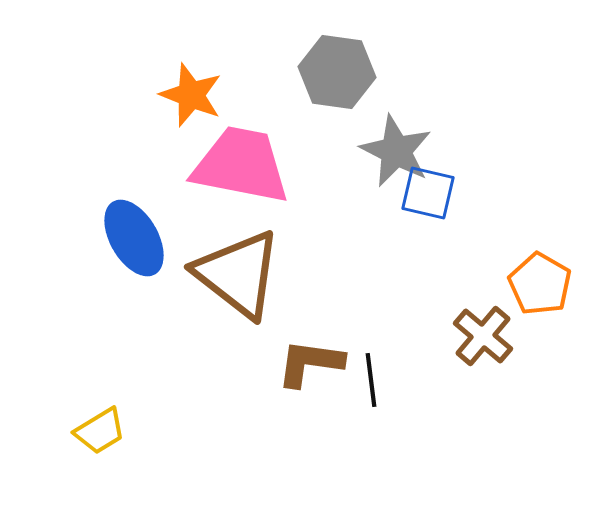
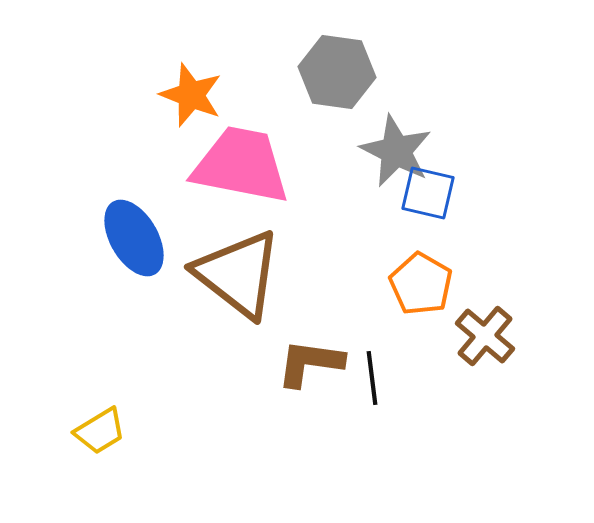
orange pentagon: moved 119 px left
brown cross: moved 2 px right
black line: moved 1 px right, 2 px up
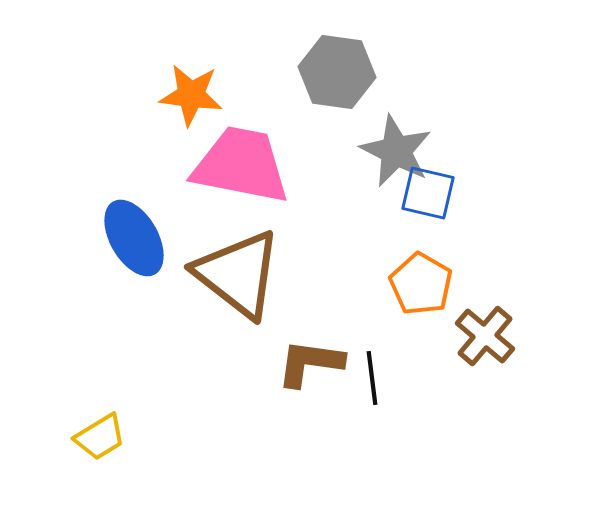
orange star: rotated 14 degrees counterclockwise
yellow trapezoid: moved 6 px down
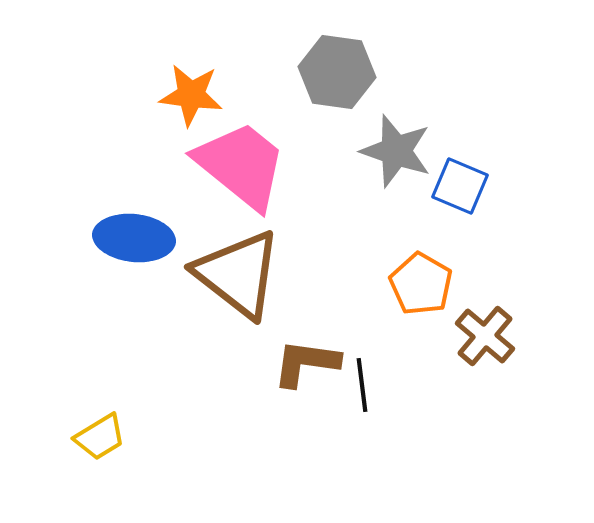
gray star: rotated 8 degrees counterclockwise
pink trapezoid: rotated 28 degrees clockwise
blue square: moved 32 px right, 7 px up; rotated 10 degrees clockwise
blue ellipse: rotated 54 degrees counterclockwise
brown L-shape: moved 4 px left
black line: moved 10 px left, 7 px down
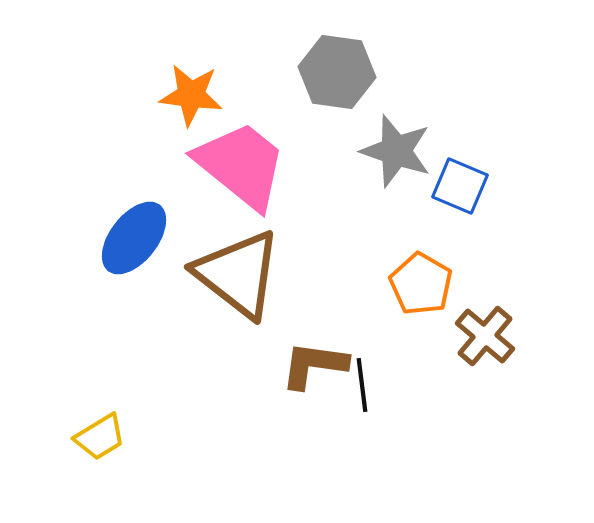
blue ellipse: rotated 58 degrees counterclockwise
brown L-shape: moved 8 px right, 2 px down
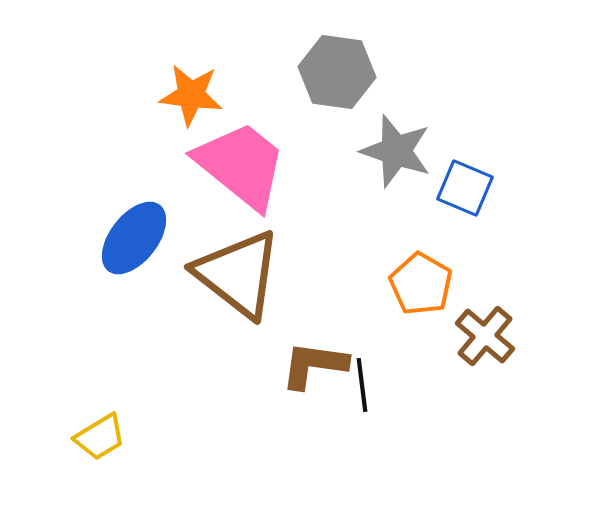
blue square: moved 5 px right, 2 px down
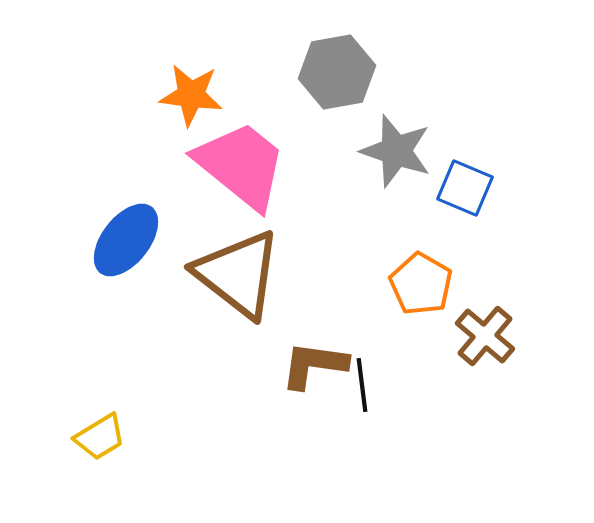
gray hexagon: rotated 18 degrees counterclockwise
blue ellipse: moved 8 px left, 2 px down
